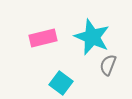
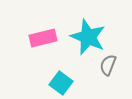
cyan star: moved 4 px left
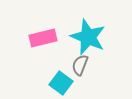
gray semicircle: moved 28 px left
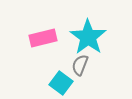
cyan star: rotated 12 degrees clockwise
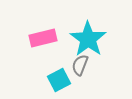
cyan star: moved 2 px down
cyan square: moved 2 px left, 3 px up; rotated 25 degrees clockwise
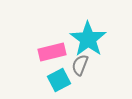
pink rectangle: moved 9 px right, 14 px down
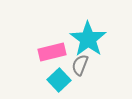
cyan square: rotated 15 degrees counterclockwise
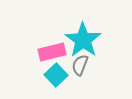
cyan star: moved 5 px left, 1 px down
cyan square: moved 3 px left, 5 px up
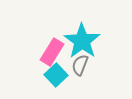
cyan star: moved 1 px left, 1 px down
pink rectangle: rotated 44 degrees counterclockwise
